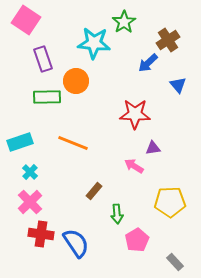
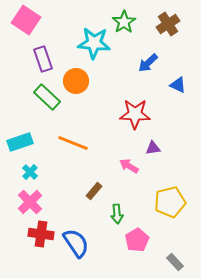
brown cross: moved 16 px up
blue triangle: rotated 24 degrees counterclockwise
green rectangle: rotated 44 degrees clockwise
pink arrow: moved 5 px left
yellow pentagon: rotated 12 degrees counterclockwise
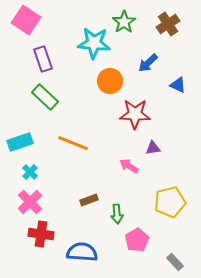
orange circle: moved 34 px right
green rectangle: moved 2 px left
brown rectangle: moved 5 px left, 9 px down; rotated 30 degrees clockwise
blue semicircle: moved 6 px right, 9 px down; rotated 52 degrees counterclockwise
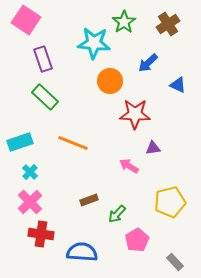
green arrow: rotated 48 degrees clockwise
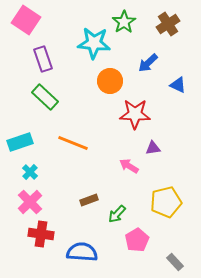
yellow pentagon: moved 4 px left
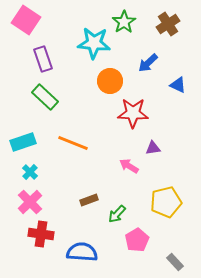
red star: moved 2 px left, 1 px up
cyan rectangle: moved 3 px right
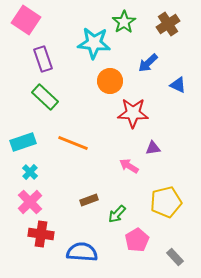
gray rectangle: moved 5 px up
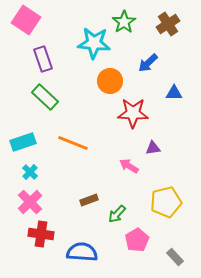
blue triangle: moved 4 px left, 8 px down; rotated 24 degrees counterclockwise
